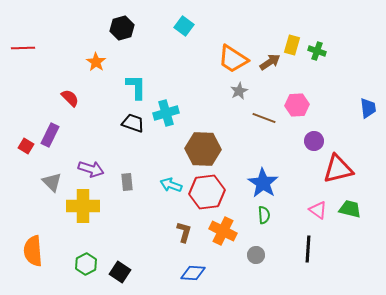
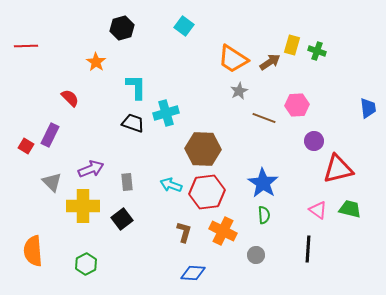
red line: moved 3 px right, 2 px up
purple arrow: rotated 40 degrees counterclockwise
black square: moved 2 px right, 53 px up; rotated 20 degrees clockwise
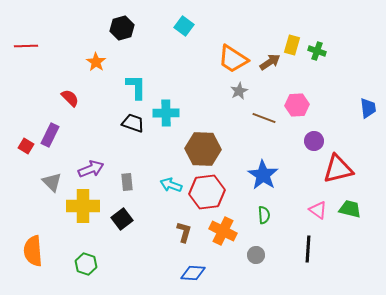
cyan cross: rotated 15 degrees clockwise
blue star: moved 8 px up
green hexagon: rotated 15 degrees counterclockwise
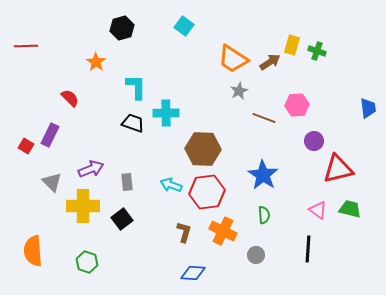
green hexagon: moved 1 px right, 2 px up
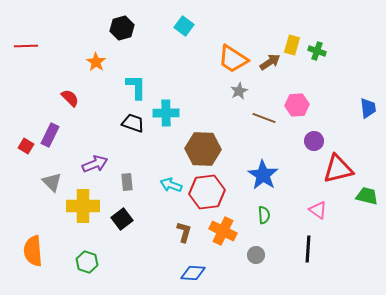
purple arrow: moved 4 px right, 5 px up
green trapezoid: moved 17 px right, 13 px up
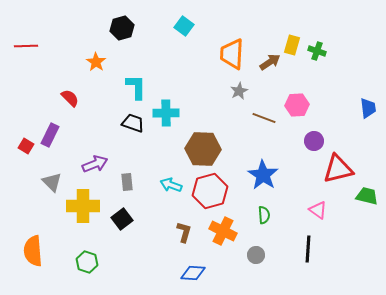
orange trapezoid: moved 1 px left, 5 px up; rotated 60 degrees clockwise
red hexagon: moved 3 px right, 1 px up; rotated 8 degrees counterclockwise
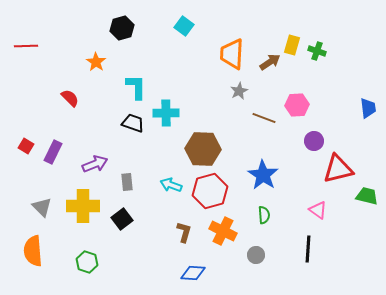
purple rectangle: moved 3 px right, 17 px down
gray triangle: moved 10 px left, 25 px down
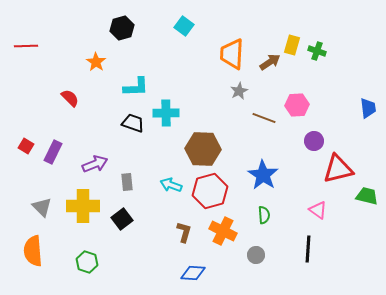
cyan L-shape: rotated 88 degrees clockwise
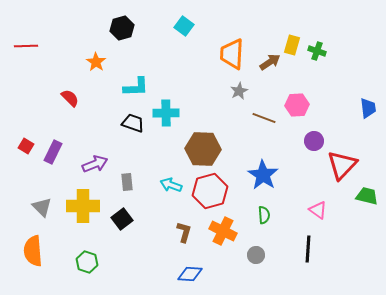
red triangle: moved 4 px right, 4 px up; rotated 32 degrees counterclockwise
blue diamond: moved 3 px left, 1 px down
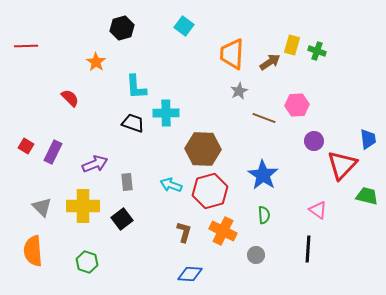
cyan L-shape: rotated 88 degrees clockwise
blue trapezoid: moved 31 px down
